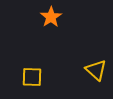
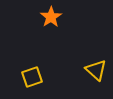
yellow square: rotated 20 degrees counterclockwise
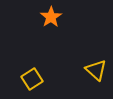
yellow square: moved 2 px down; rotated 15 degrees counterclockwise
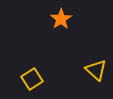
orange star: moved 10 px right, 2 px down
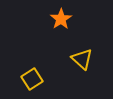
yellow triangle: moved 14 px left, 11 px up
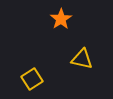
yellow triangle: rotated 30 degrees counterclockwise
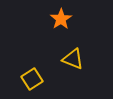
yellow triangle: moved 9 px left; rotated 10 degrees clockwise
